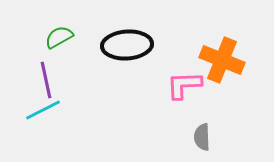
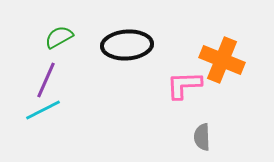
purple line: rotated 36 degrees clockwise
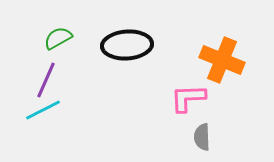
green semicircle: moved 1 px left, 1 px down
pink L-shape: moved 4 px right, 13 px down
